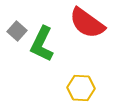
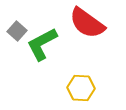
green L-shape: rotated 36 degrees clockwise
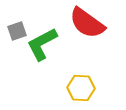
gray square: rotated 30 degrees clockwise
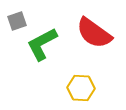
red semicircle: moved 7 px right, 10 px down
gray square: moved 10 px up
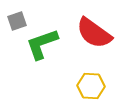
green L-shape: rotated 9 degrees clockwise
yellow hexagon: moved 10 px right, 2 px up
